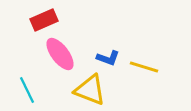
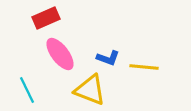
red rectangle: moved 2 px right, 2 px up
yellow line: rotated 12 degrees counterclockwise
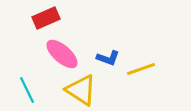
pink ellipse: moved 2 px right; rotated 12 degrees counterclockwise
yellow line: moved 3 px left, 2 px down; rotated 24 degrees counterclockwise
yellow triangle: moved 9 px left; rotated 12 degrees clockwise
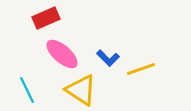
blue L-shape: rotated 25 degrees clockwise
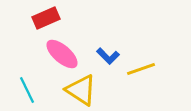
blue L-shape: moved 2 px up
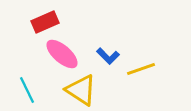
red rectangle: moved 1 px left, 4 px down
